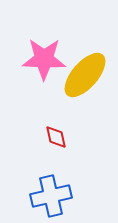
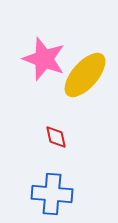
pink star: rotated 18 degrees clockwise
blue cross: moved 1 px right, 2 px up; rotated 18 degrees clockwise
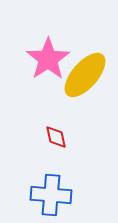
pink star: moved 4 px right; rotated 18 degrees clockwise
blue cross: moved 1 px left, 1 px down
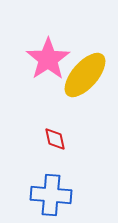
red diamond: moved 1 px left, 2 px down
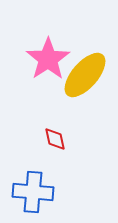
blue cross: moved 18 px left, 3 px up
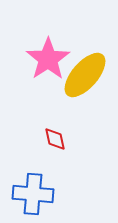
blue cross: moved 2 px down
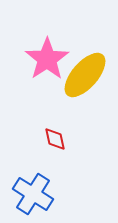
pink star: moved 1 px left
blue cross: rotated 27 degrees clockwise
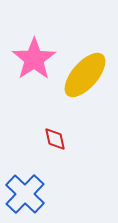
pink star: moved 13 px left
blue cross: moved 8 px left; rotated 12 degrees clockwise
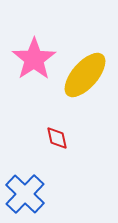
red diamond: moved 2 px right, 1 px up
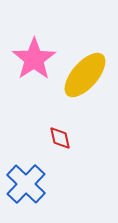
red diamond: moved 3 px right
blue cross: moved 1 px right, 10 px up
